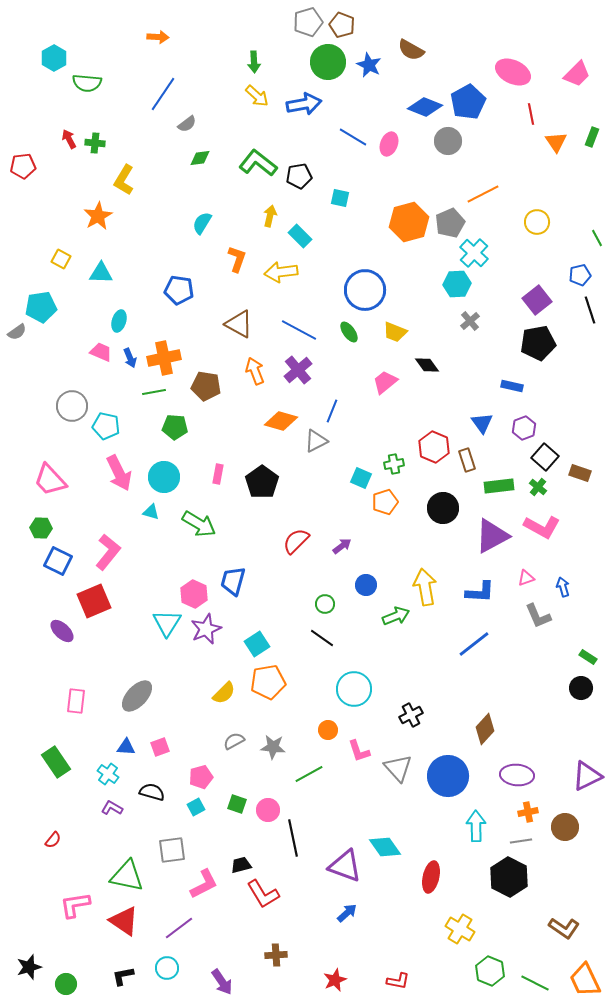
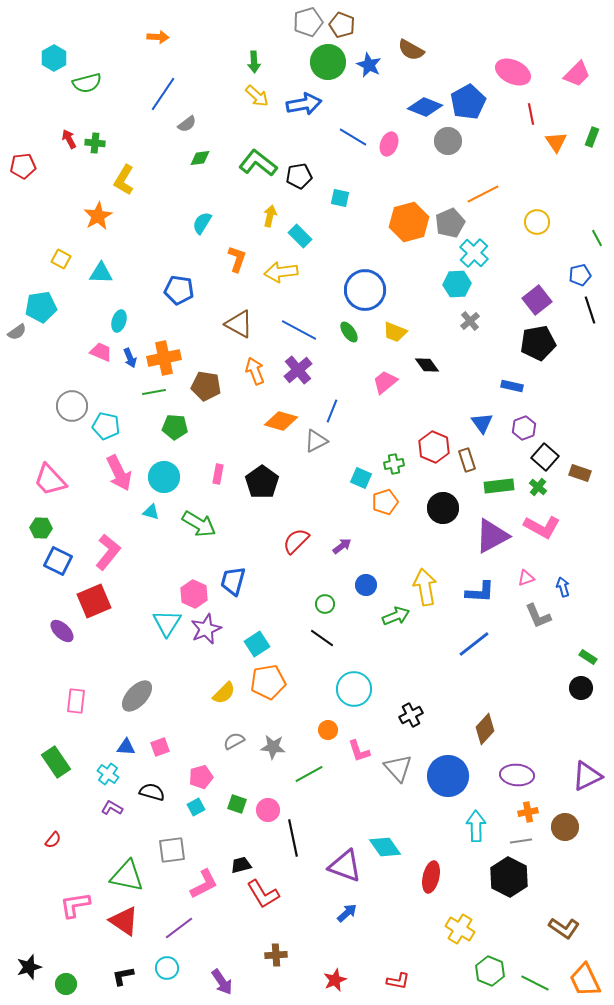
green semicircle at (87, 83): rotated 20 degrees counterclockwise
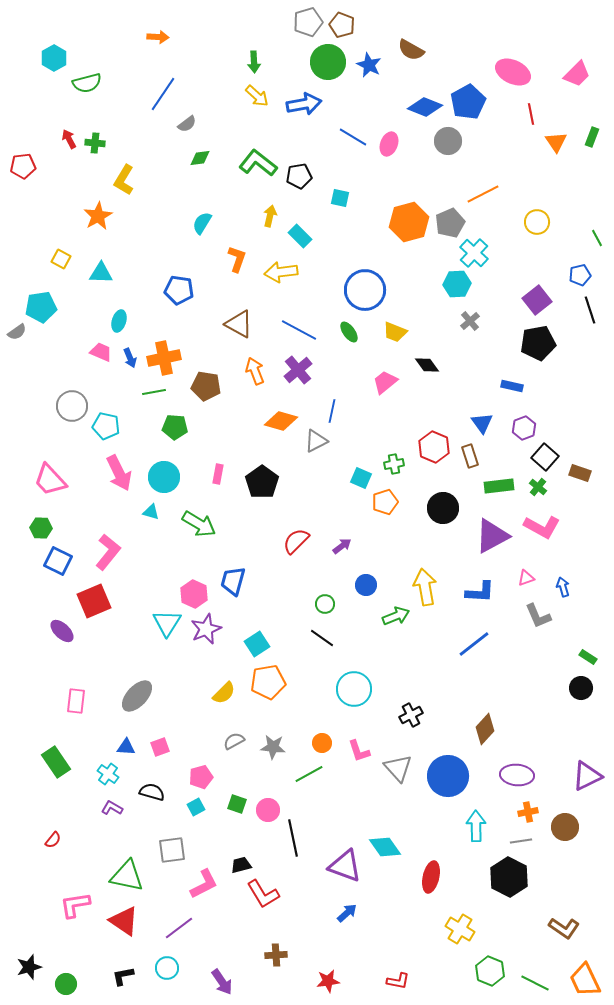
blue line at (332, 411): rotated 10 degrees counterclockwise
brown rectangle at (467, 460): moved 3 px right, 4 px up
orange circle at (328, 730): moved 6 px left, 13 px down
red star at (335, 980): moved 7 px left, 1 px down; rotated 15 degrees clockwise
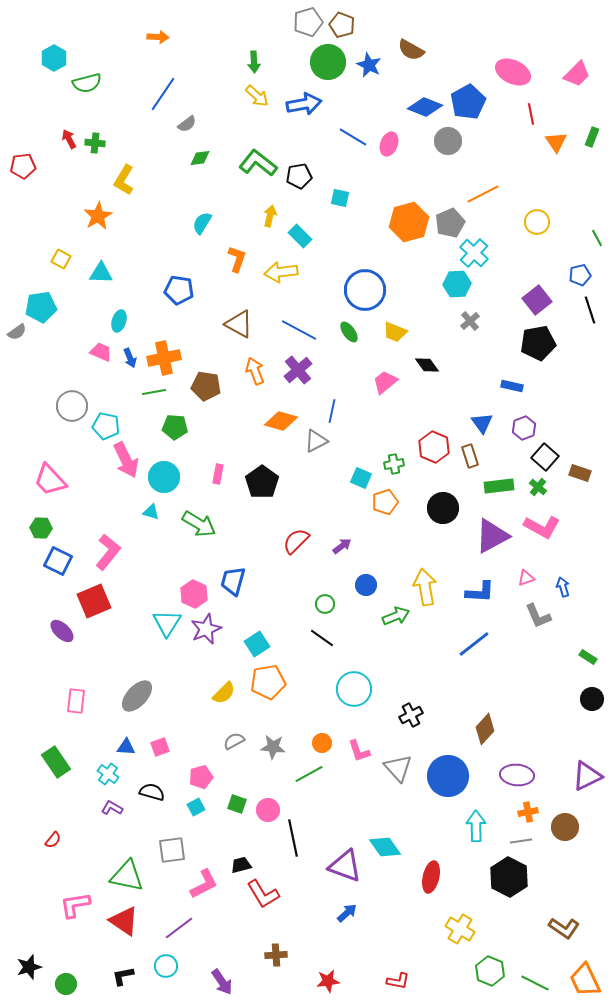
pink arrow at (119, 473): moved 7 px right, 13 px up
black circle at (581, 688): moved 11 px right, 11 px down
cyan circle at (167, 968): moved 1 px left, 2 px up
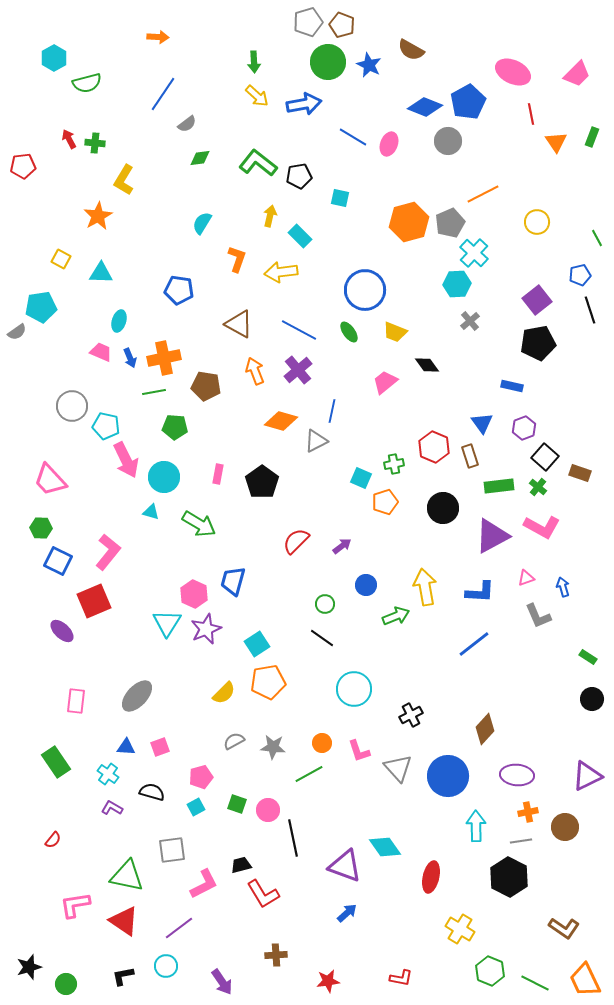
red L-shape at (398, 981): moved 3 px right, 3 px up
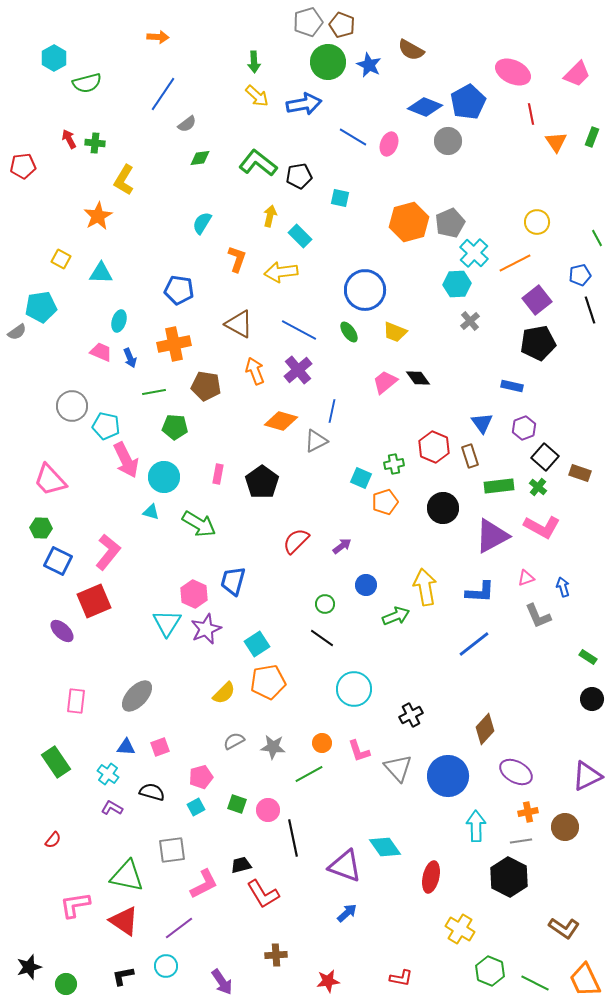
orange line at (483, 194): moved 32 px right, 69 px down
orange cross at (164, 358): moved 10 px right, 14 px up
black diamond at (427, 365): moved 9 px left, 13 px down
purple ellipse at (517, 775): moved 1 px left, 3 px up; rotated 24 degrees clockwise
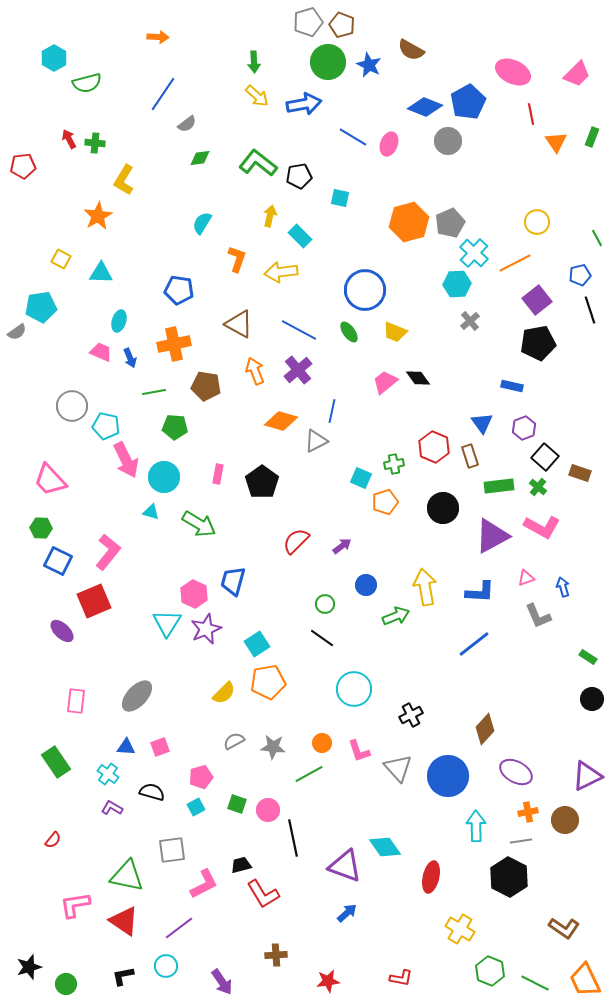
brown circle at (565, 827): moved 7 px up
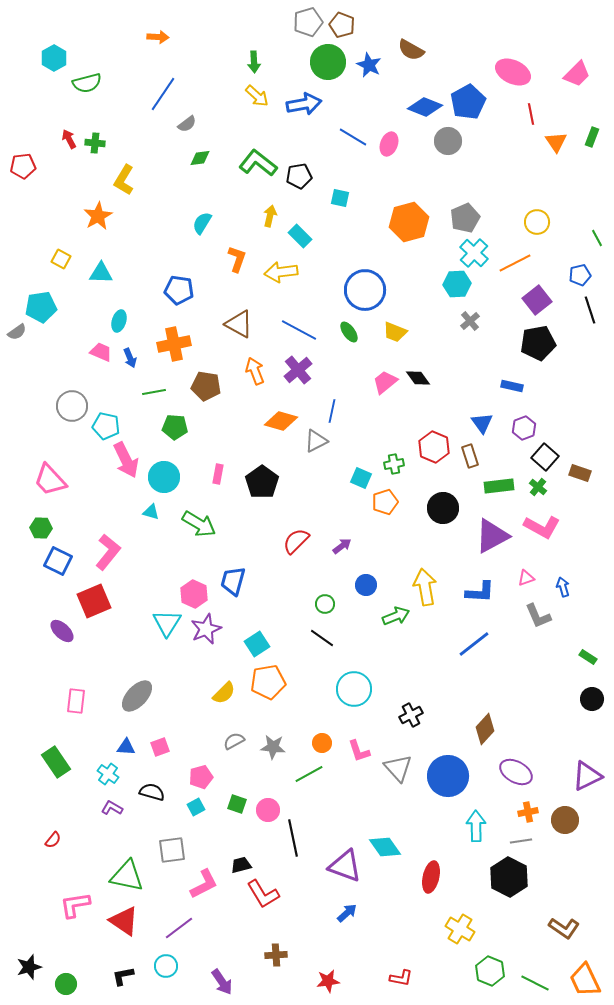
gray pentagon at (450, 223): moved 15 px right, 5 px up
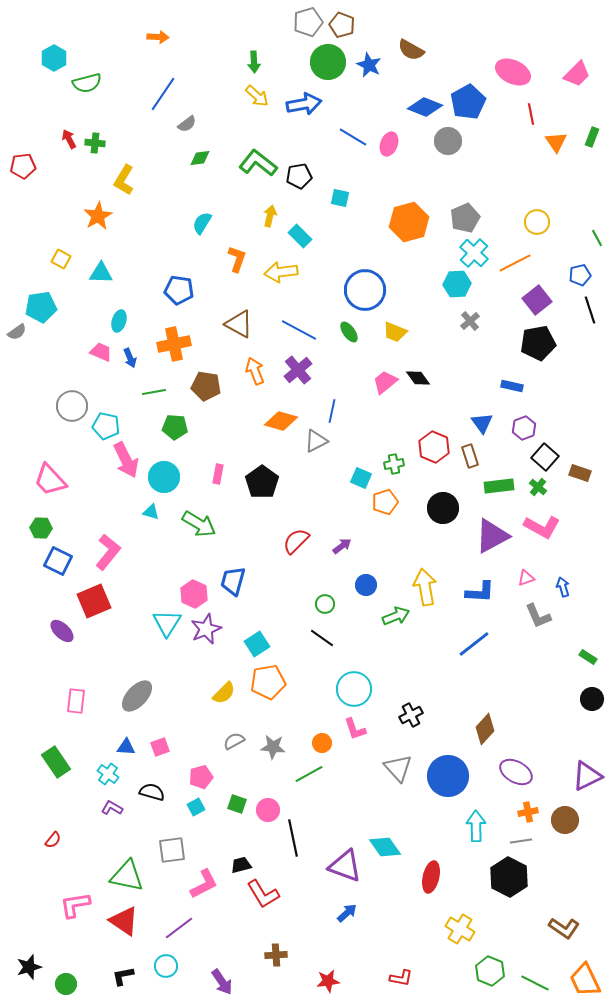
pink L-shape at (359, 751): moved 4 px left, 22 px up
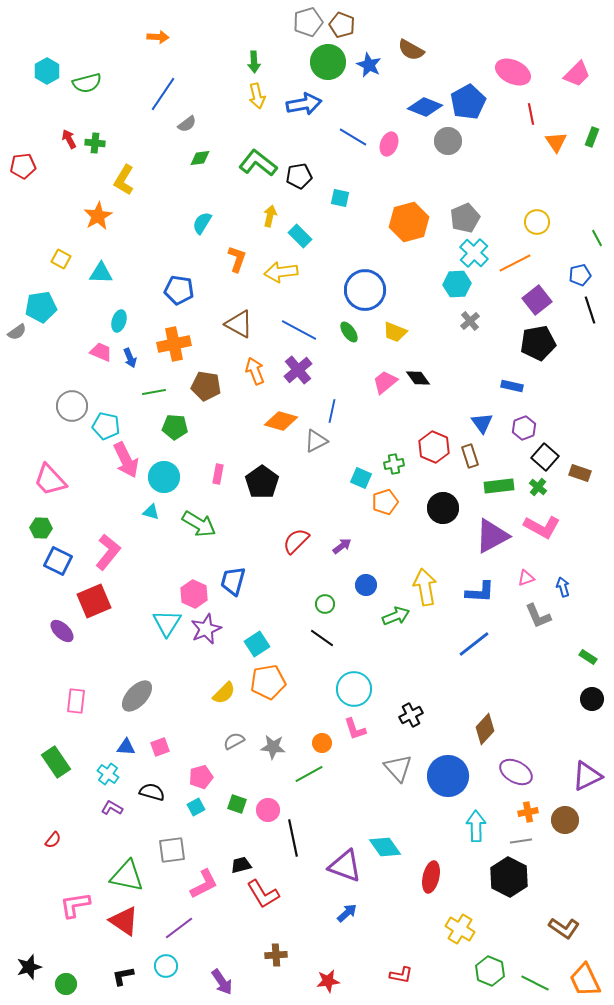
cyan hexagon at (54, 58): moved 7 px left, 13 px down
yellow arrow at (257, 96): rotated 35 degrees clockwise
red L-shape at (401, 978): moved 3 px up
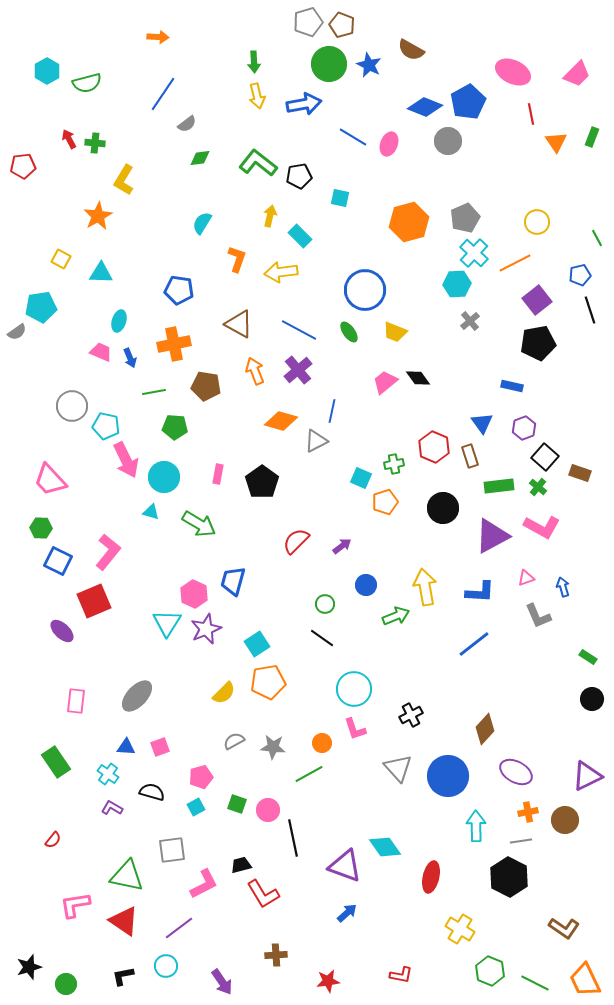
green circle at (328, 62): moved 1 px right, 2 px down
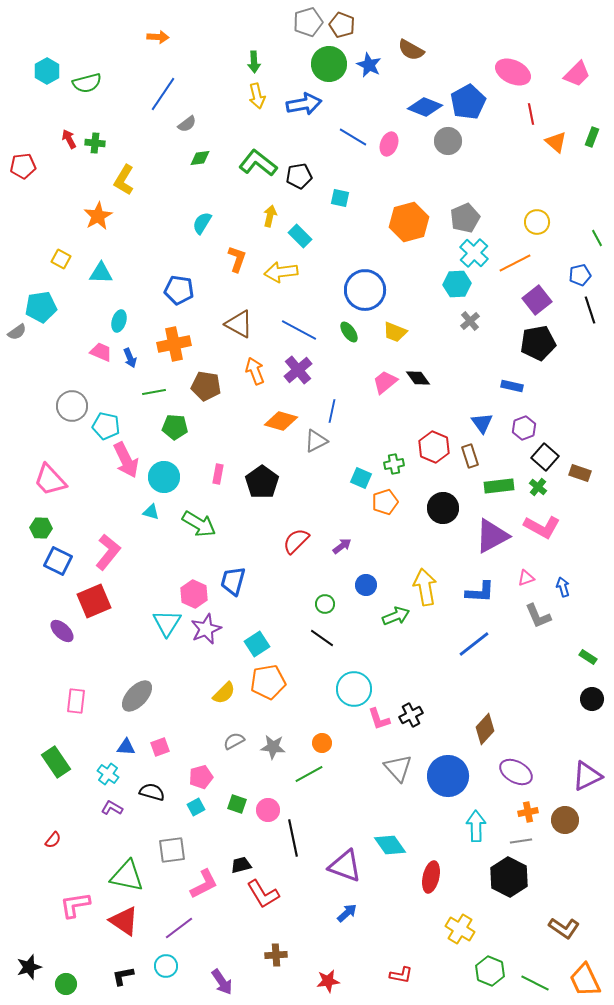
orange triangle at (556, 142): rotated 15 degrees counterclockwise
pink L-shape at (355, 729): moved 24 px right, 10 px up
cyan diamond at (385, 847): moved 5 px right, 2 px up
